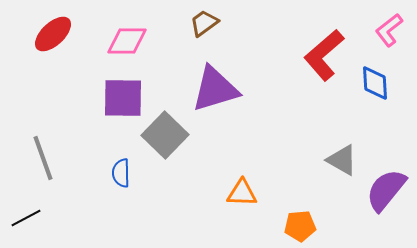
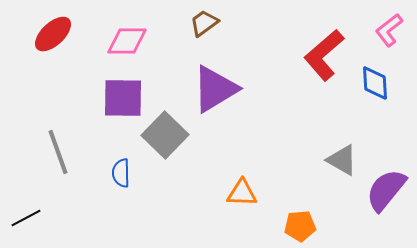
purple triangle: rotated 14 degrees counterclockwise
gray line: moved 15 px right, 6 px up
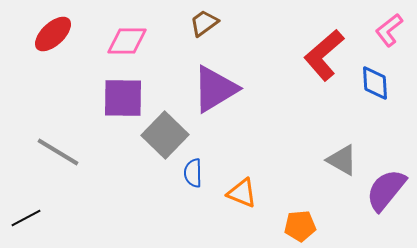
gray line: rotated 39 degrees counterclockwise
blue semicircle: moved 72 px right
orange triangle: rotated 20 degrees clockwise
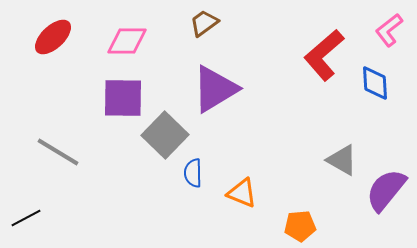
red ellipse: moved 3 px down
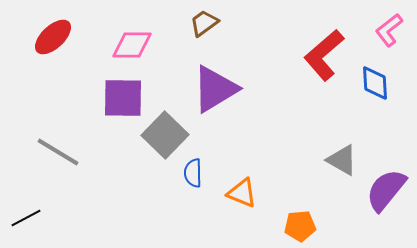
pink diamond: moved 5 px right, 4 px down
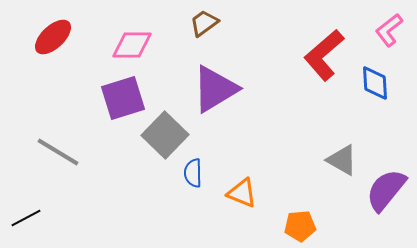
purple square: rotated 18 degrees counterclockwise
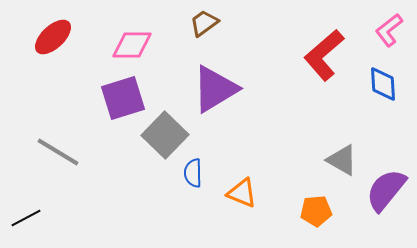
blue diamond: moved 8 px right, 1 px down
orange pentagon: moved 16 px right, 15 px up
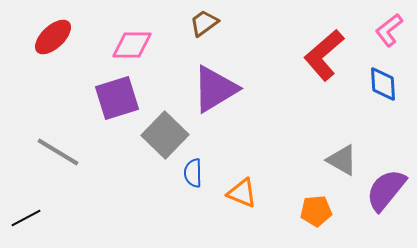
purple square: moved 6 px left
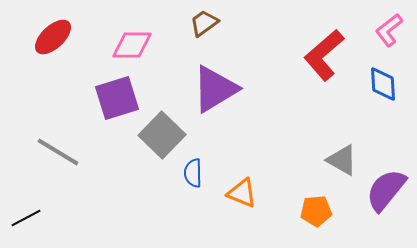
gray square: moved 3 px left
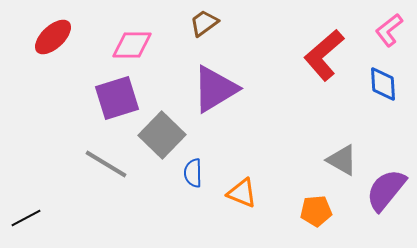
gray line: moved 48 px right, 12 px down
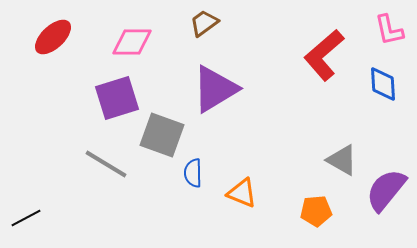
pink L-shape: rotated 64 degrees counterclockwise
pink diamond: moved 3 px up
gray square: rotated 24 degrees counterclockwise
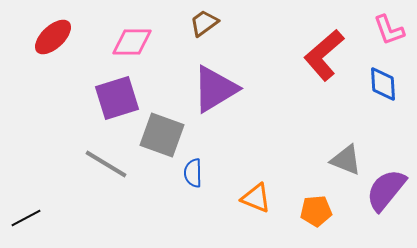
pink L-shape: rotated 8 degrees counterclockwise
gray triangle: moved 4 px right; rotated 8 degrees counterclockwise
orange triangle: moved 14 px right, 5 px down
